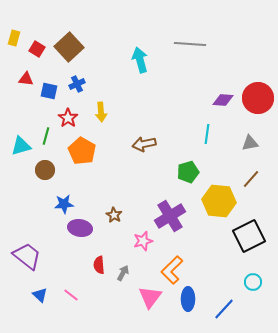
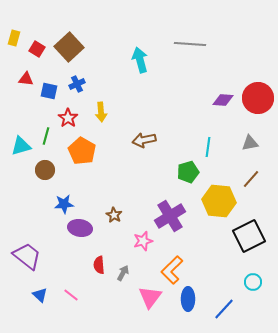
cyan line: moved 1 px right, 13 px down
brown arrow: moved 4 px up
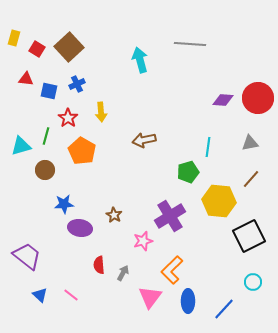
blue ellipse: moved 2 px down
